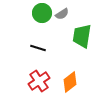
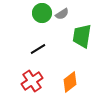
black line: moved 1 px down; rotated 49 degrees counterclockwise
red cross: moved 7 px left
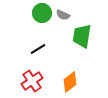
gray semicircle: moved 1 px right, 1 px down; rotated 56 degrees clockwise
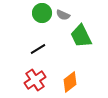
green trapezoid: moved 1 px left; rotated 35 degrees counterclockwise
red cross: moved 3 px right, 1 px up
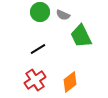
green circle: moved 2 px left, 1 px up
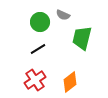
green circle: moved 10 px down
green trapezoid: moved 1 px right, 2 px down; rotated 40 degrees clockwise
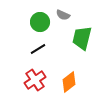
orange diamond: moved 1 px left
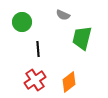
green circle: moved 18 px left
black line: rotated 63 degrees counterclockwise
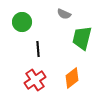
gray semicircle: moved 1 px right, 1 px up
orange diamond: moved 3 px right, 4 px up
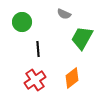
green trapezoid: rotated 15 degrees clockwise
